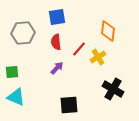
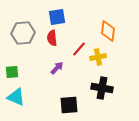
red semicircle: moved 4 px left, 4 px up
yellow cross: rotated 21 degrees clockwise
black cross: moved 11 px left, 1 px up; rotated 20 degrees counterclockwise
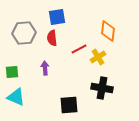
gray hexagon: moved 1 px right
red line: rotated 21 degrees clockwise
yellow cross: rotated 21 degrees counterclockwise
purple arrow: moved 12 px left; rotated 48 degrees counterclockwise
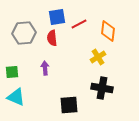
red line: moved 25 px up
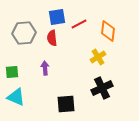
black cross: rotated 35 degrees counterclockwise
black square: moved 3 px left, 1 px up
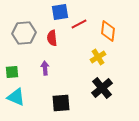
blue square: moved 3 px right, 5 px up
black cross: rotated 15 degrees counterclockwise
black square: moved 5 px left, 1 px up
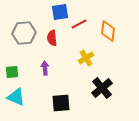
yellow cross: moved 12 px left, 1 px down
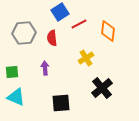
blue square: rotated 24 degrees counterclockwise
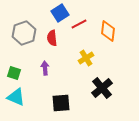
blue square: moved 1 px down
gray hexagon: rotated 15 degrees counterclockwise
green square: moved 2 px right, 1 px down; rotated 24 degrees clockwise
